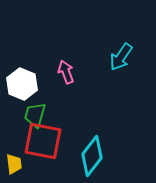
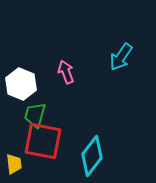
white hexagon: moved 1 px left
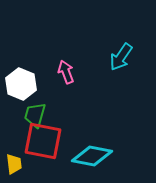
cyan diamond: rotated 63 degrees clockwise
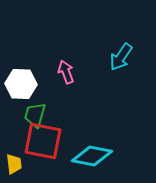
white hexagon: rotated 20 degrees counterclockwise
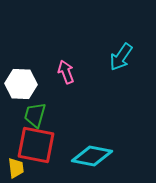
red square: moved 7 px left, 4 px down
yellow trapezoid: moved 2 px right, 4 px down
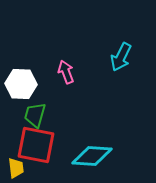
cyan arrow: rotated 8 degrees counterclockwise
cyan diamond: rotated 6 degrees counterclockwise
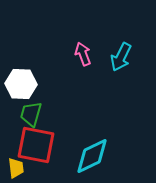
pink arrow: moved 17 px right, 18 px up
green trapezoid: moved 4 px left, 1 px up
cyan diamond: rotated 30 degrees counterclockwise
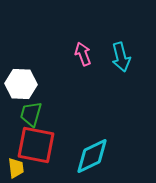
cyan arrow: rotated 40 degrees counterclockwise
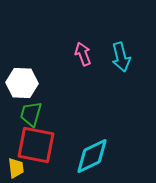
white hexagon: moved 1 px right, 1 px up
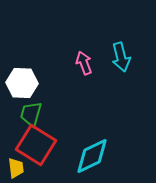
pink arrow: moved 1 px right, 9 px down
red square: rotated 21 degrees clockwise
